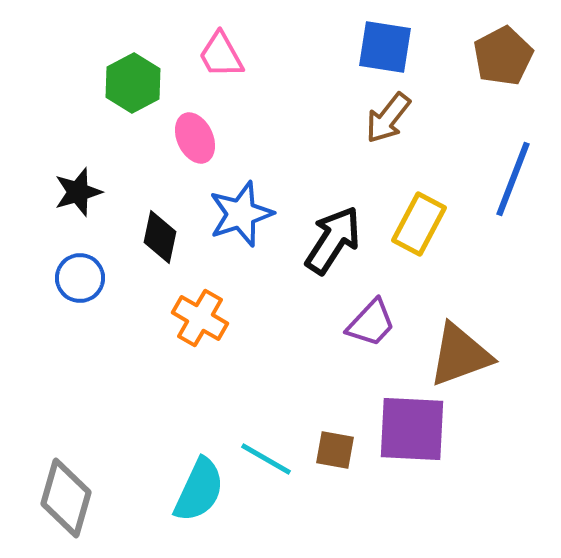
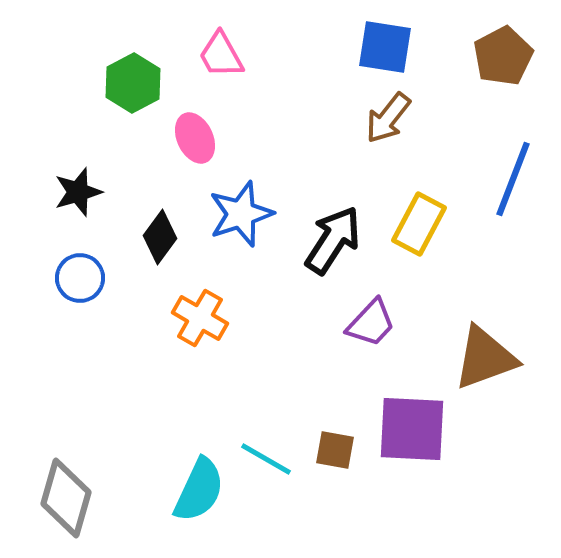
black diamond: rotated 24 degrees clockwise
brown triangle: moved 25 px right, 3 px down
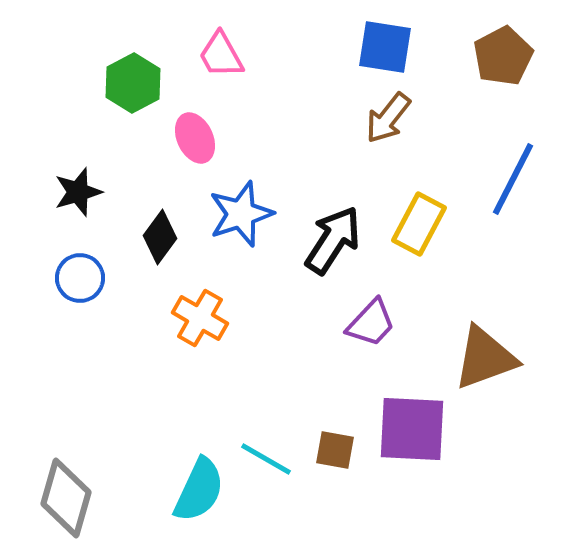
blue line: rotated 6 degrees clockwise
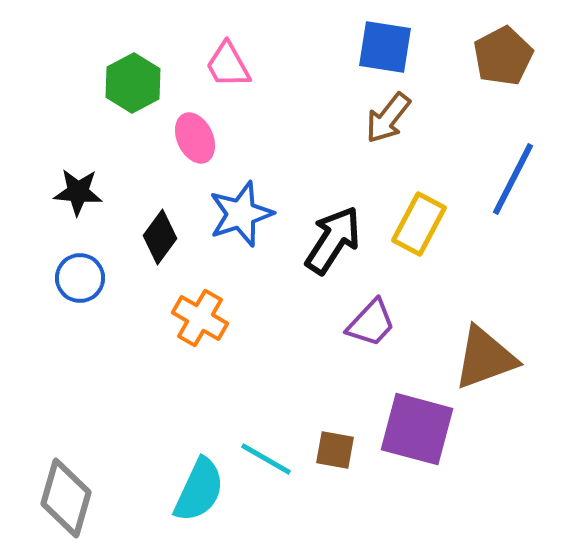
pink trapezoid: moved 7 px right, 10 px down
black star: rotated 21 degrees clockwise
purple square: moved 5 px right; rotated 12 degrees clockwise
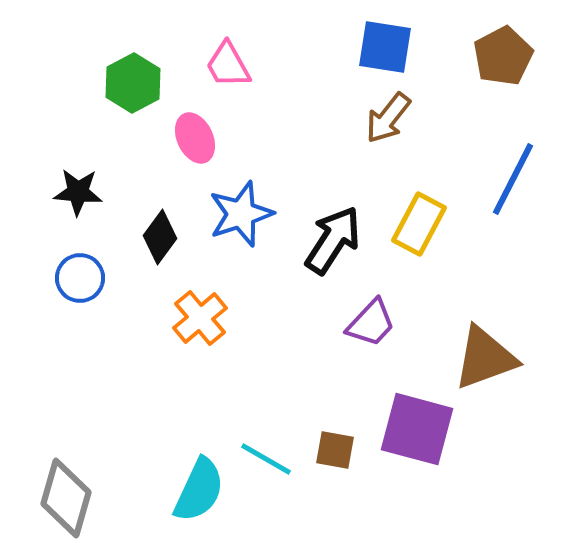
orange cross: rotated 20 degrees clockwise
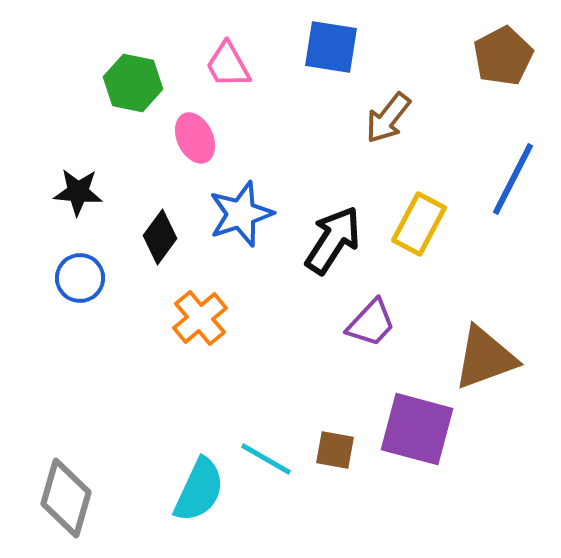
blue square: moved 54 px left
green hexagon: rotated 20 degrees counterclockwise
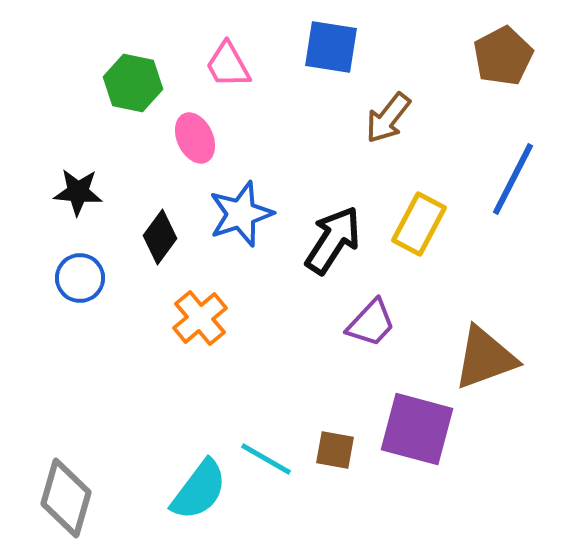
cyan semicircle: rotated 12 degrees clockwise
